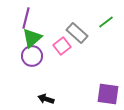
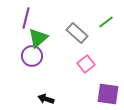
green triangle: moved 6 px right
pink square: moved 24 px right, 18 px down
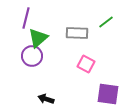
gray rectangle: rotated 40 degrees counterclockwise
pink square: rotated 24 degrees counterclockwise
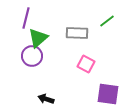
green line: moved 1 px right, 1 px up
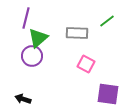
black arrow: moved 23 px left
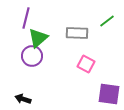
purple square: moved 1 px right
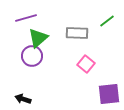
purple line: rotated 60 degrees clockwise
pink square: rotated 12 degrees clockwise
purple square: rotated 15 degrees counterclockwise
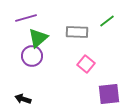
gray rectangle: moved 1 px up
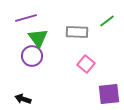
green triangle: rotated 25 degrees counterclockwise
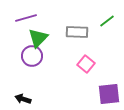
green triangle: rotated 20 degrees clockwise
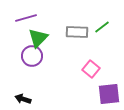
green line: moved 5 px left, 6 px down
pink square: moved 5 px right, 5 px down
